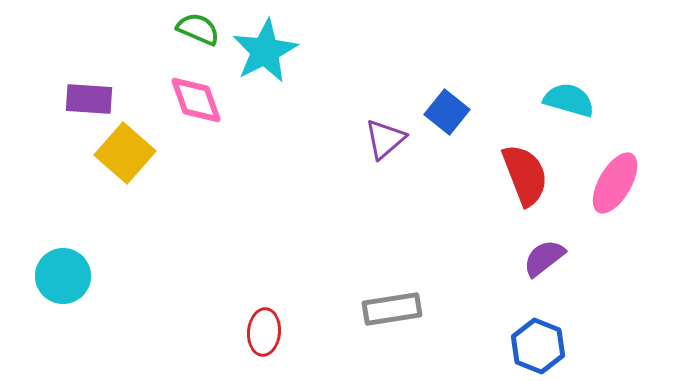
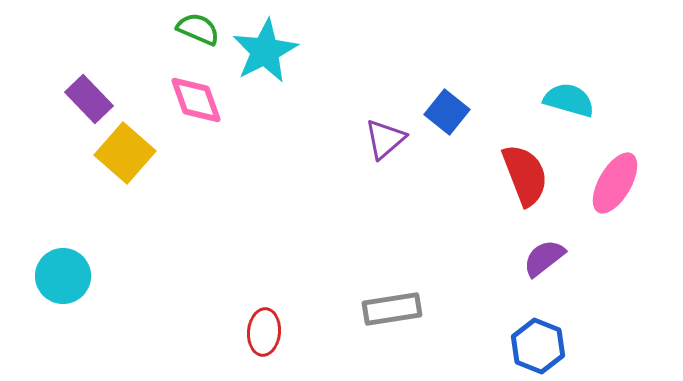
purple rectangle: rotated 42 degrees clockwise
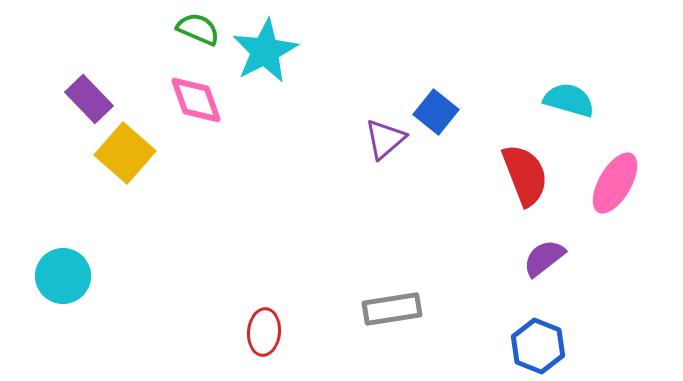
blue square: moved 11 px left
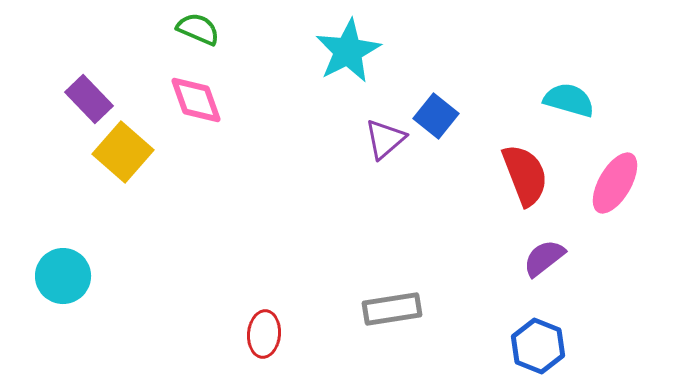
cyan star: moved 83 px right
blue square: moved 4 px down
yellow square: moved 2 px left, 1 px up
red ellipse: moved 2 px down
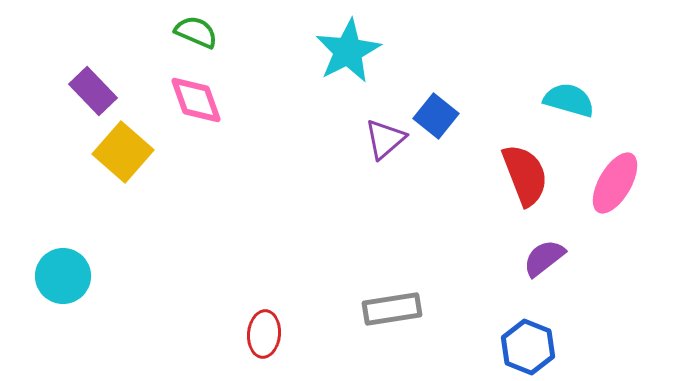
green semicircle: moved 2 px left, 3 px down
purple rectangle: moved 4 px right, 8 px up
blue hexagon: moved 10 px left, 1 px down
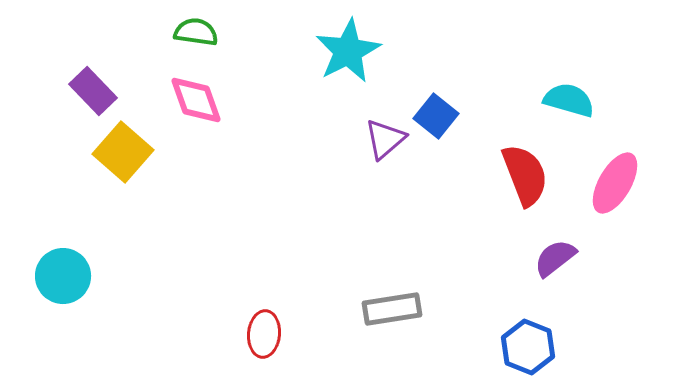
green semicircle: rotated 15 degrees counterclockwise
purple semicircle: moved 11 px right
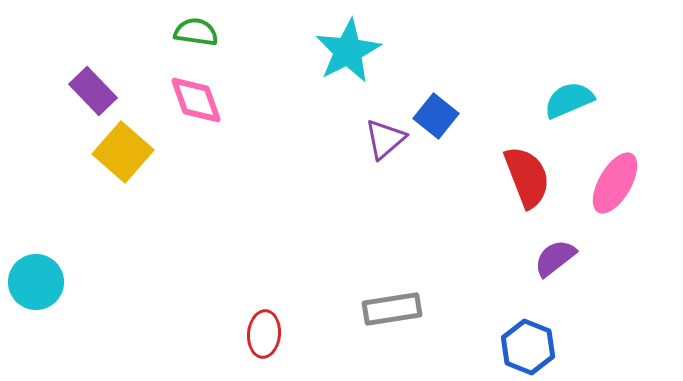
cyan semicircle: rotated 39 degrees counterclockwise
red semicircle: moved 2 px right, 2 px down
cyan circle: moved 27 px left, 6 px down
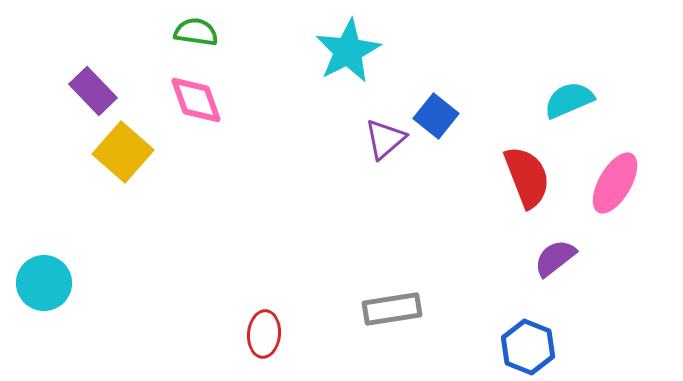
cyan circle: moved 8 px right, 1 px down
